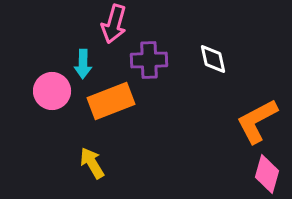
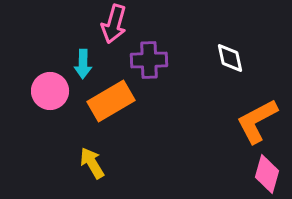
white diamond: moved 17 px right, 1 px up
pink circle: moved 2 px left
orange rectangle: rotated 9 degrees counterclockwise
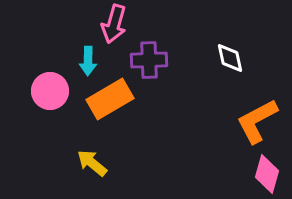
cyan arrow: moved 5 px right, 3 px up
orange rectangle: moved 1 px left, 2 px up
yellow arrow: rotated 20 degrees counterclockwise
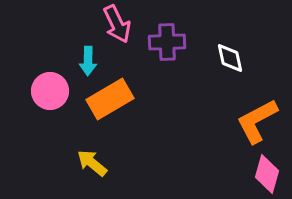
pink arrow: moved 3 px right; rotated 42 degrees counterclockwise
purple cross: moved 18 px right, 18 px up
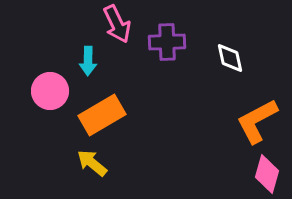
orange rectangle: moved 8 px left, 16 px down
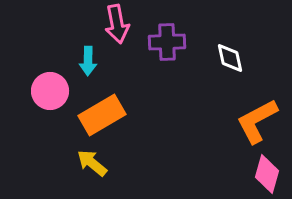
pink arrow: rotated 15 degrees clockwise
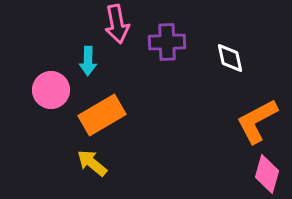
pink circle: moved 1 px right, 1 px up
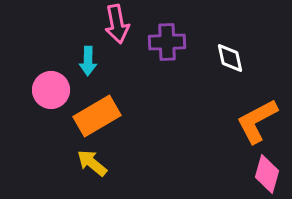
orange rectangle: moved 5 px left, 1 px down
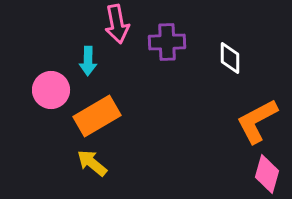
white diamond: rotated 12 degrees clockwise
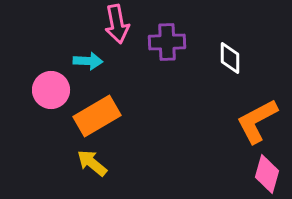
cyan arrow: rotated 88 degrees counterclockwise
